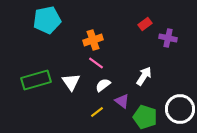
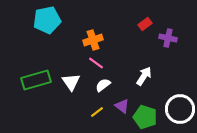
purple triangle: moved 5 px down
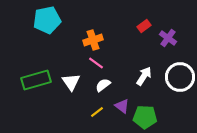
red rectangle: moved 1 px left, 2 px down
purple cross: rotated 24 degrees clockwise
white circle: moved 32 px up
green pentagon: rotated 15 degrees counterclockwise
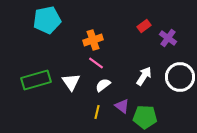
yellow line: rotated 40 degrees counterclockwise
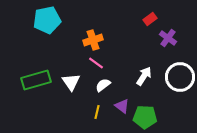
red rectangle: moved 6 px right, 7 px up
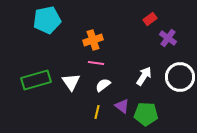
pink line: rotated 28 degrees counterclockwise
green pentagon: moved 1 px right, 3 px up
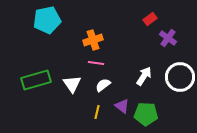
white triangle: moved 1 px right, 2 px down
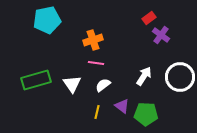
red rectangle: moved 1 px left, 1 px up
purple cross: moved 7 px left, 3 px up
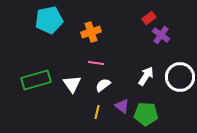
cyan pentagon: moved 2 px right
orange cross: moved 2 px left, 8 px up
white arrow: moved 2 px right
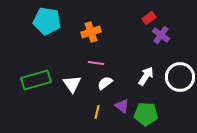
cyan pentagon: moved 2 px left, 1 px down; rotated 20 degrees clockwise
white semicircle: moved 2 px right, 2 px up
